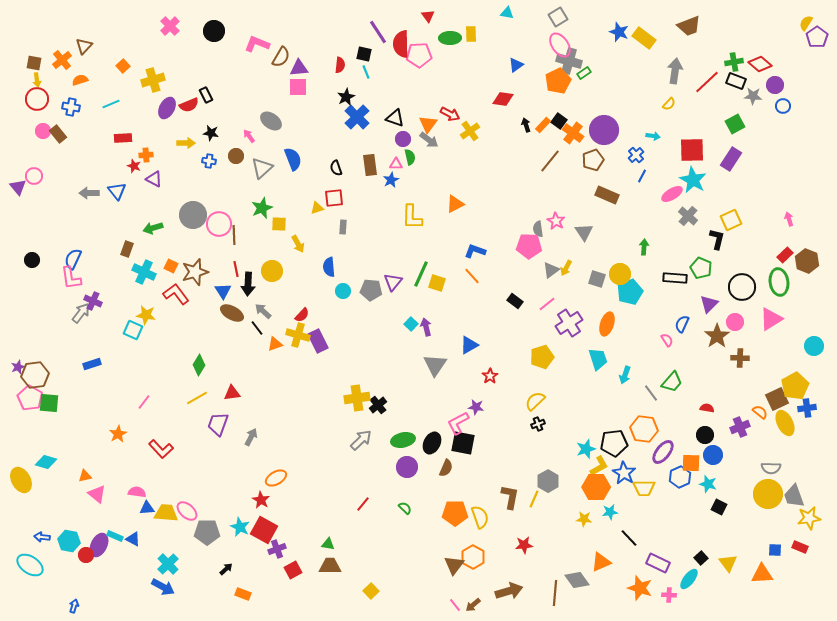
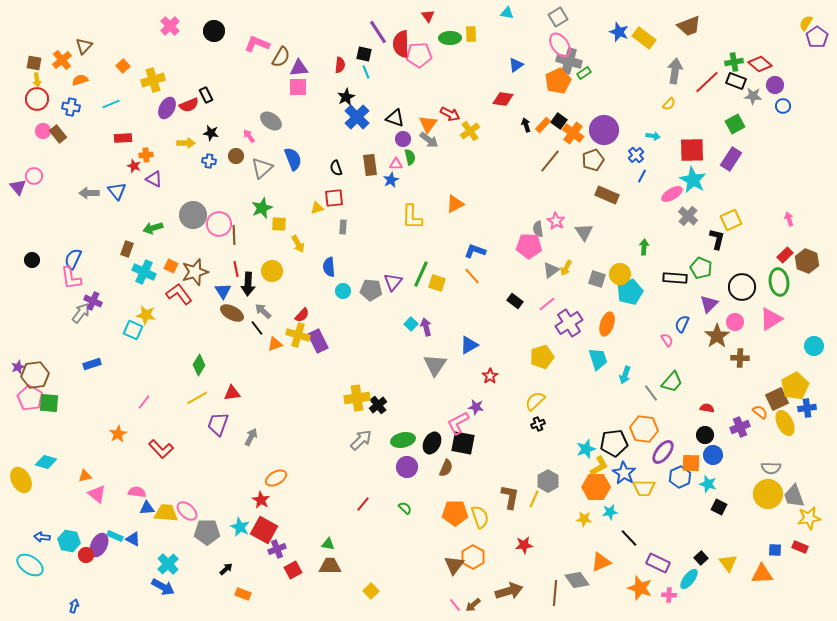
red L-shape at (176, 294): moved 3 px right
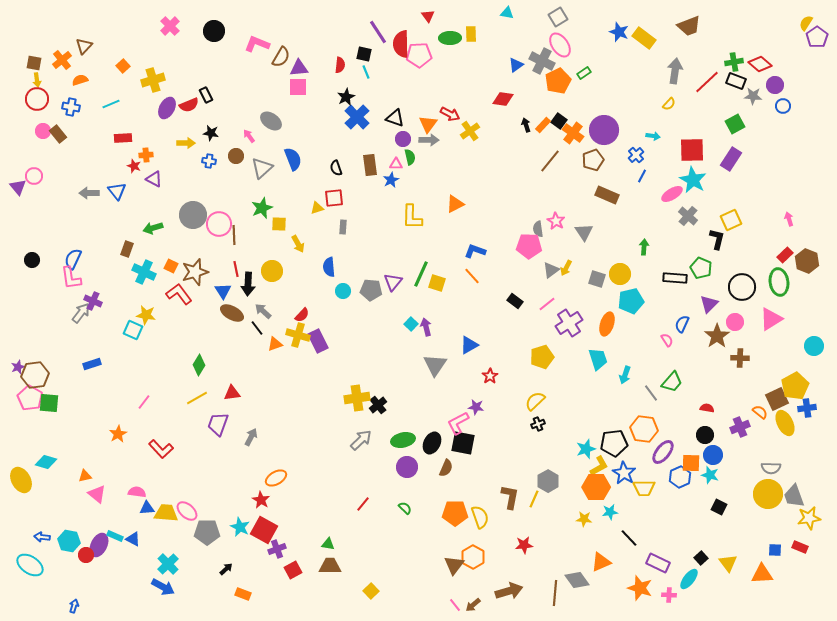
gray cross at (569, 61): moved 27 px left; rotated 10 degrees clockwise
gray arrow at (429, 140): rotated 36 degrees counterclockwise
cyan pentagon at (630, 292): moved 1 px right, 9 px down; rotated 10 degrees clockwise
cyan star at (708, 484): moved 2 px right, 9 px up
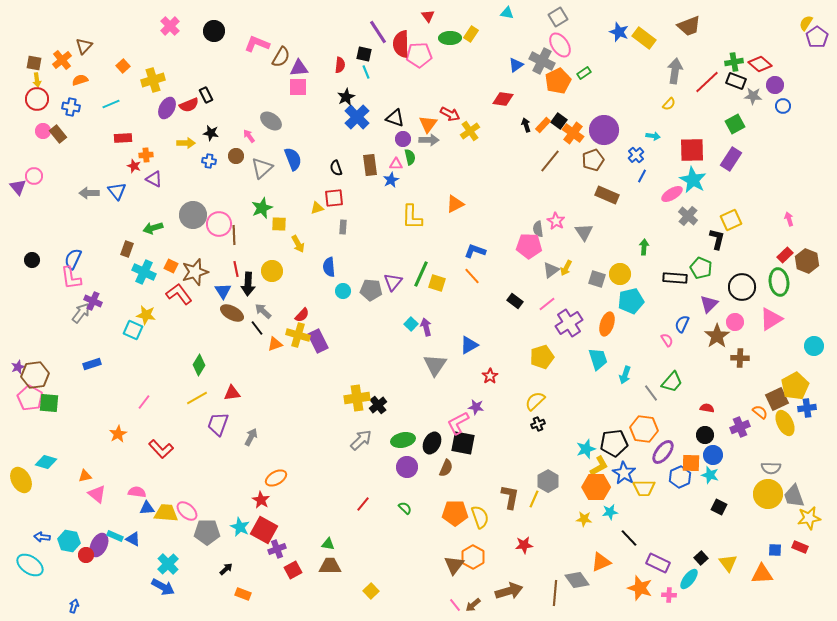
yellow rectangle at (471, 34): rotated 35 degrees clockwise
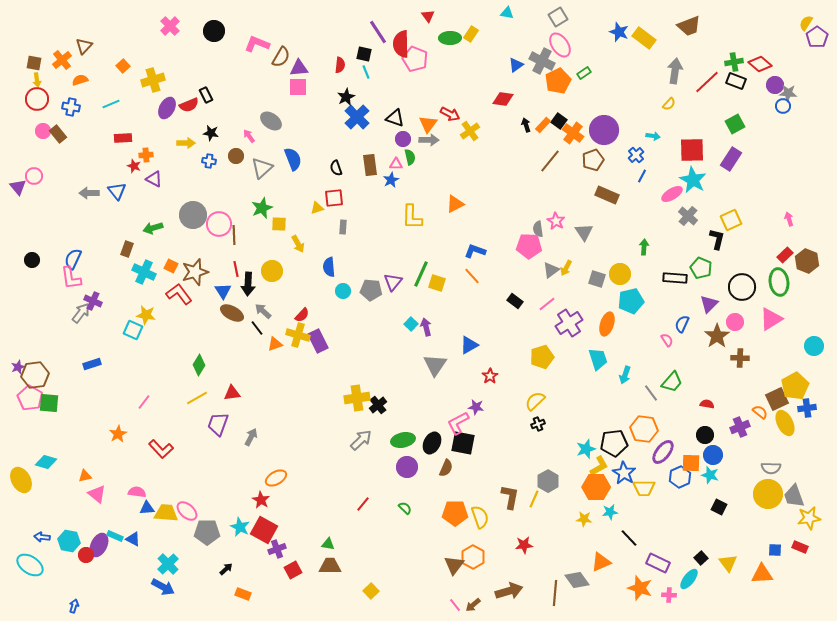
pink pentagon at (419, 55): moved 4 px left, 4 px down; rotated 25 degrees clockwise
gray star at (753, 96): moved 35 px right, 3 px up
red semicircle at (707, 408): moved 4 px up
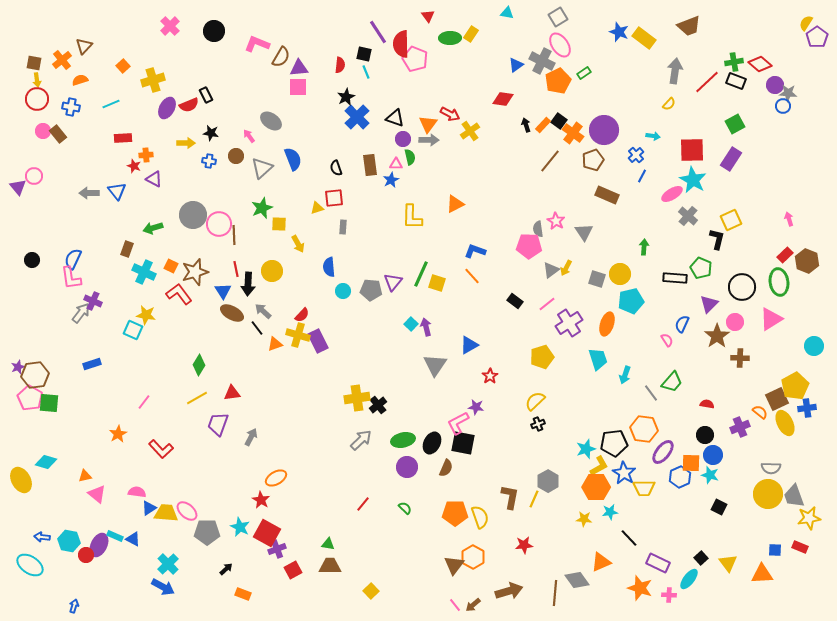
blue triangle at (147, 508): moved 2 px right; rotated 28 degrees counterclockwise
red square at (264, 530): moved 3 px right, 3 px down
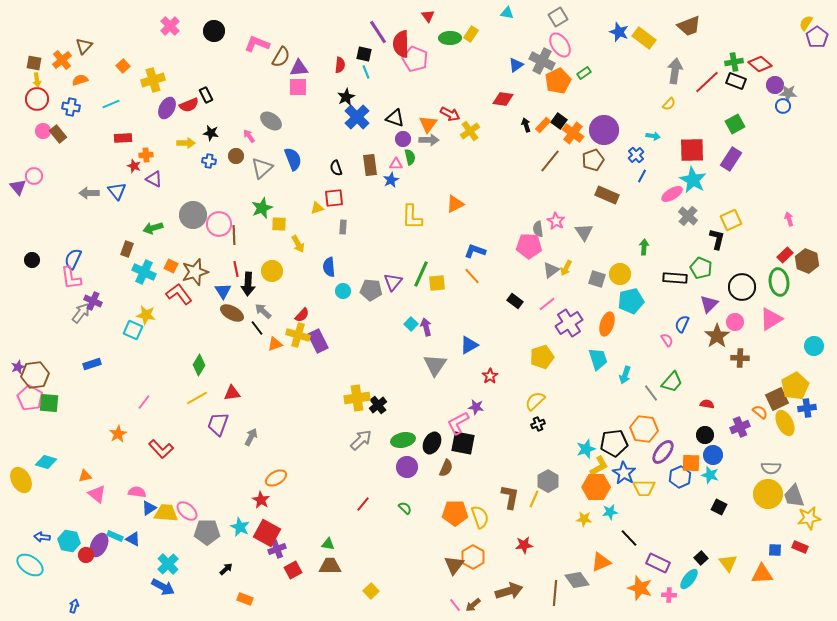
yellow square at (437, 283): rotated 24 degrees counterclockwise
orange rectangle at (243, 594): moved 2 px right, 5 px down
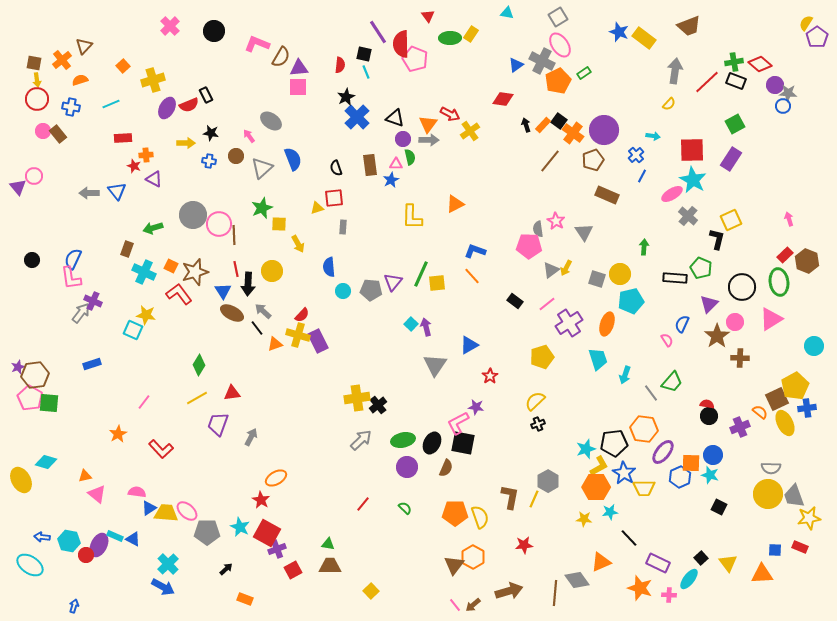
black circle at (705, 435): moved 4 px right, 19 px up
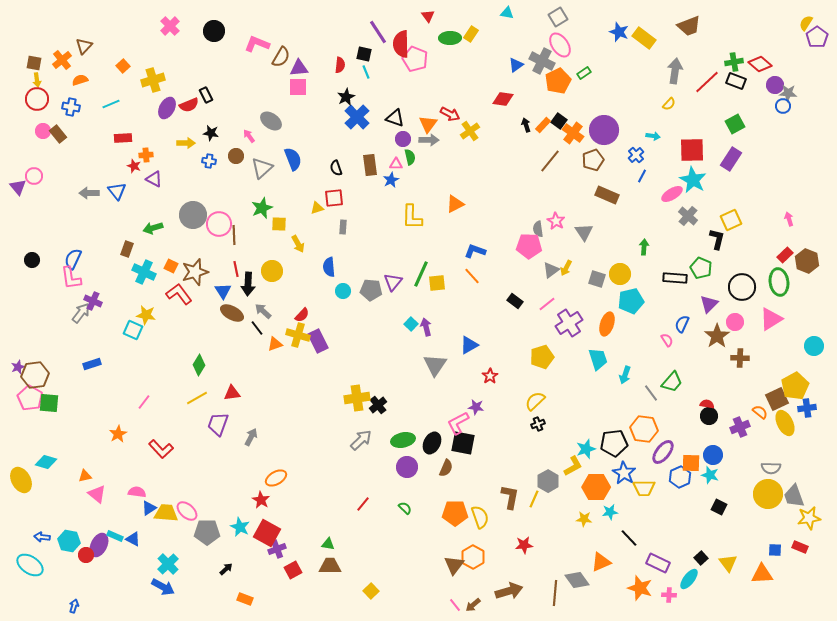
yellow L-shape at (599, 466): moved 26 px left
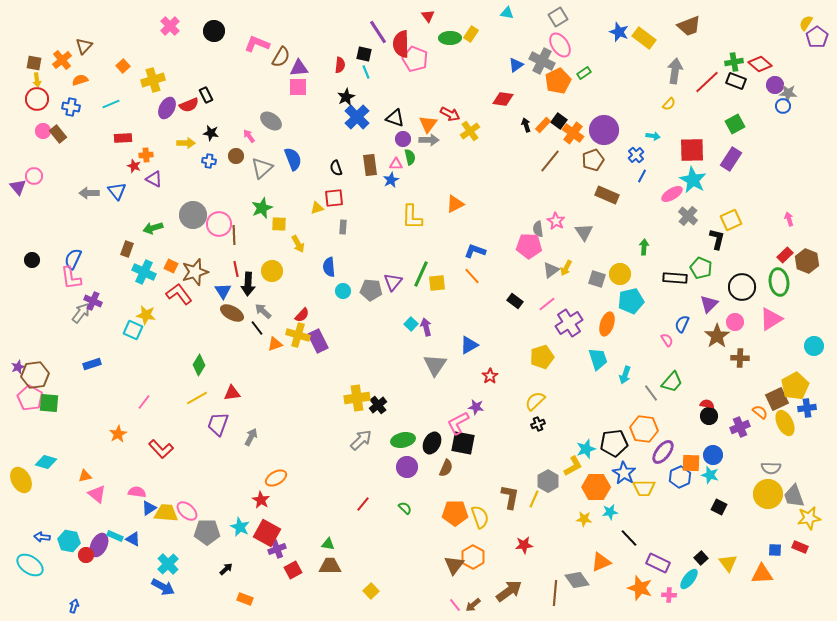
brown arrow at (509, 591): rotated 20 degrees counterclockwise
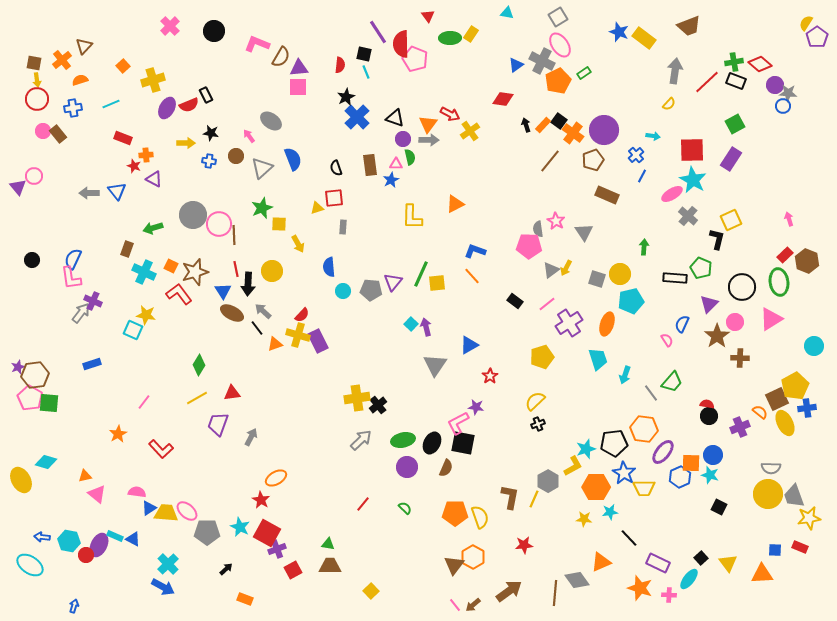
blue cross at (71, 107): moved 2 px right, 1 px down; rotated 18 degrees counterclockwise
red rectangle at (123, 138): rotated 24 degrees clockwise
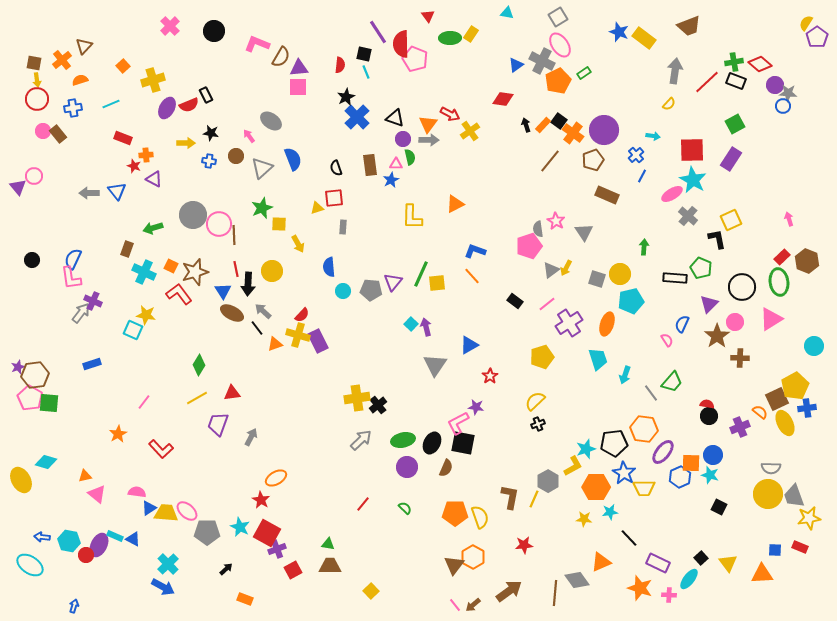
black L-shape at (717, 239): rotated 25 degrees counterclockwise
pink pentagon at (529, 246): rotated 20 degrees counterclockwise
red rectangle at (785, 255): moved 3 px left, 2 px down
